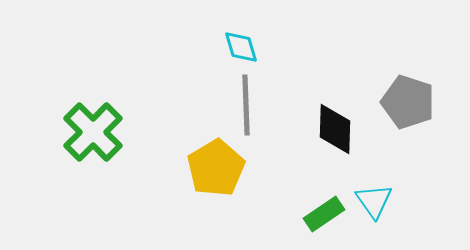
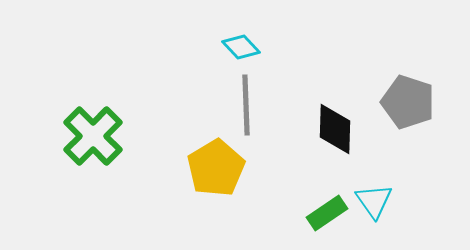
cyan diamond: rotated 27 degrees counterclockwise
green cross: moved 4 px down
green rectangle: moved 3 px right, 1 px up
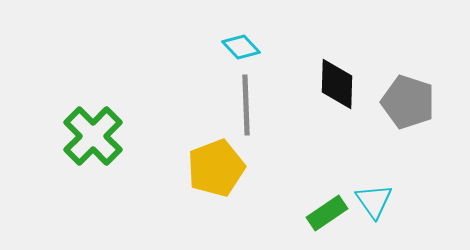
black diamond: moved 2 px right, 45 px up
yellow pentagon: rotated 10 degrees clockwise
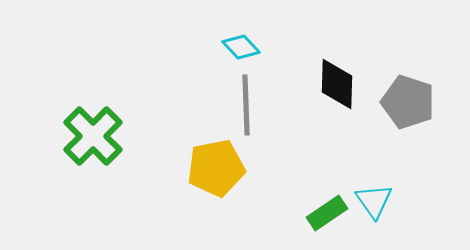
yellow pentagon: rotated 10 degrees clockwise
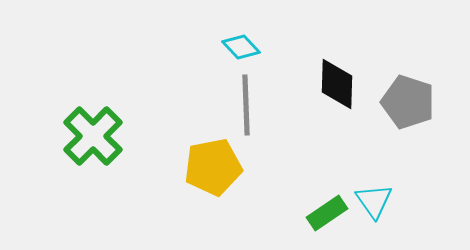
yellow pentagon: moved 3 px left, 1 px up
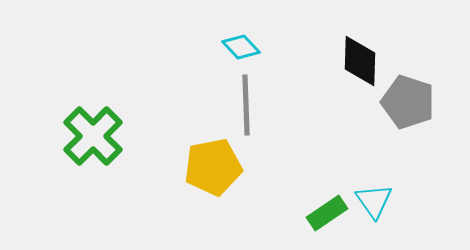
black diamond: moved 23 px right, 23 px up
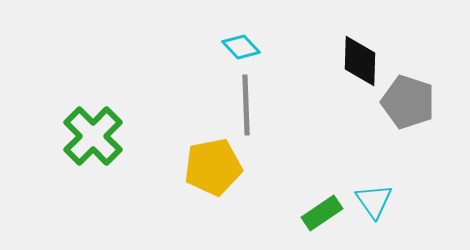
green rectangle: moved 5 px left
